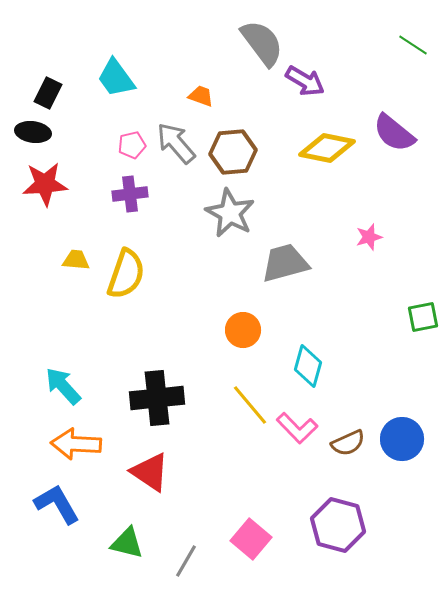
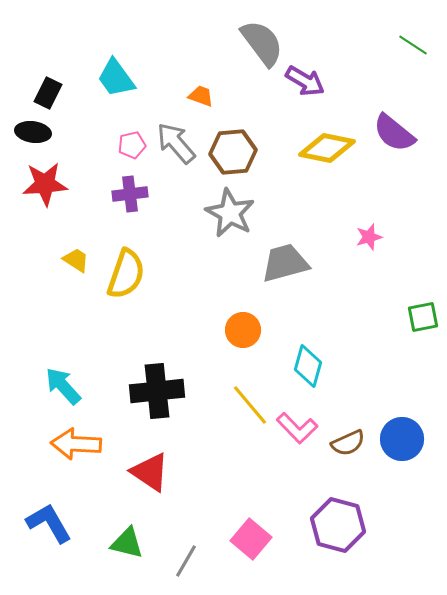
yellow trapezoid: rotated 28 degrees clockwise
black cross: moved 7 px up
blue L-shape: moved 8 px left, 19 px down
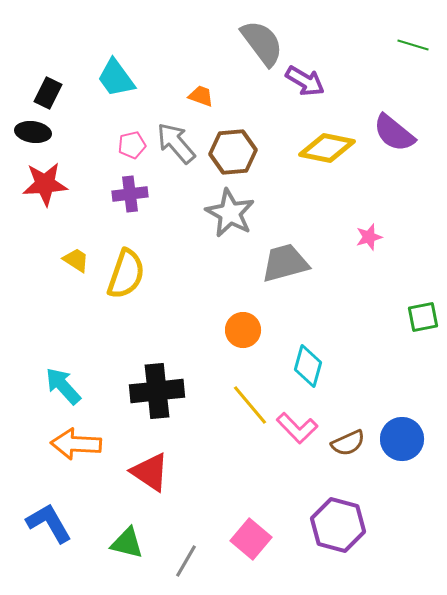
green line: rotated 16 degrees counterclockwise
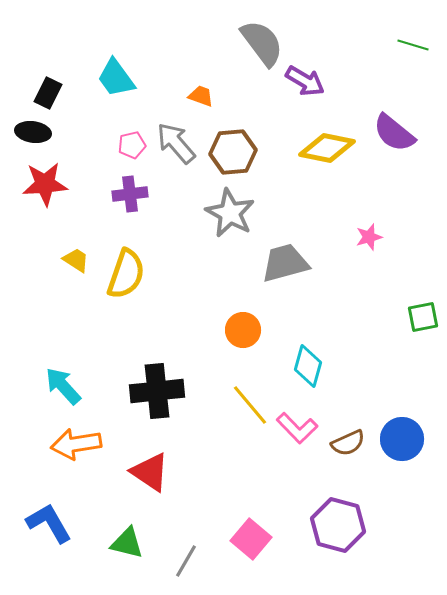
orange arrow: rotated 12 degrees counterclockwise
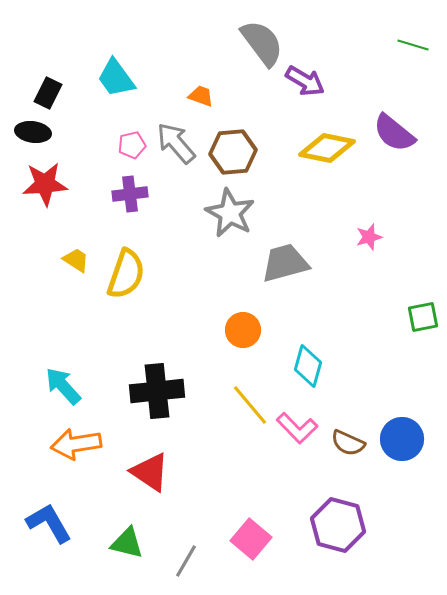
brown semicircle: rotated 48 degrees clockwise
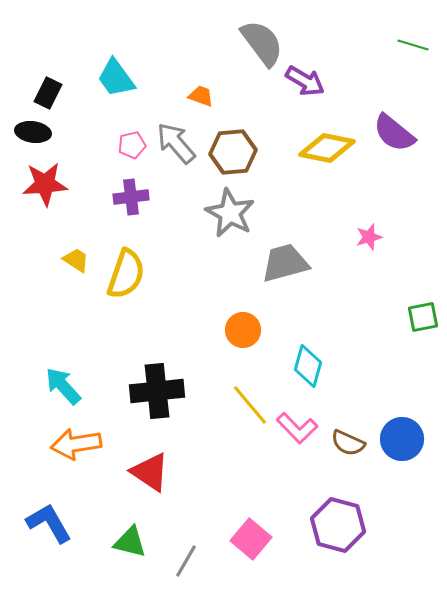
purple cross: moved 1 px right, 3 px down
green triangle: moved 3 px right, 1 px up
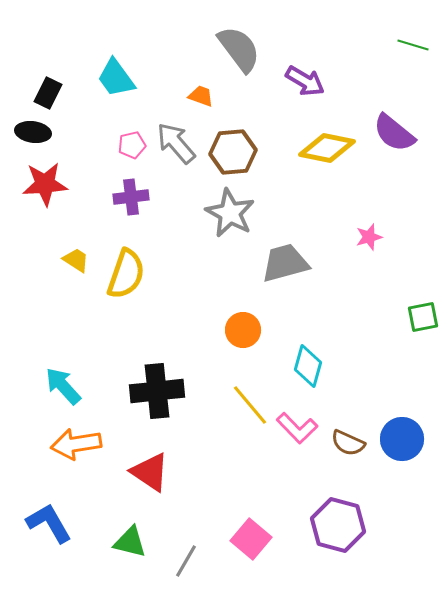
gray semicircle: moved 23 px left, 6 px down
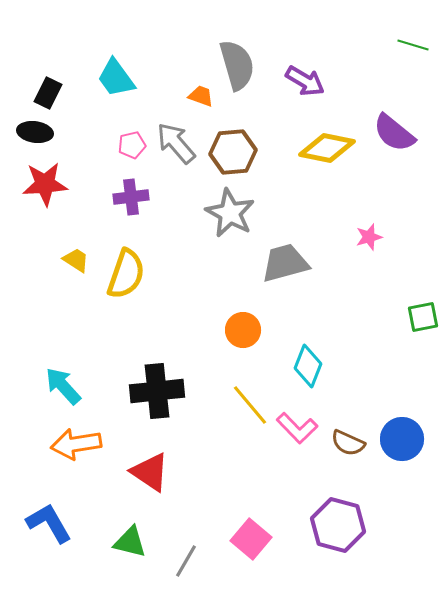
gray semicircle: moved 2 px left, 16 px down; rotated 21 degrees clockwise
black ellipse: moved 2 px right
cyan diamond: rotated 6 degrees clockwise
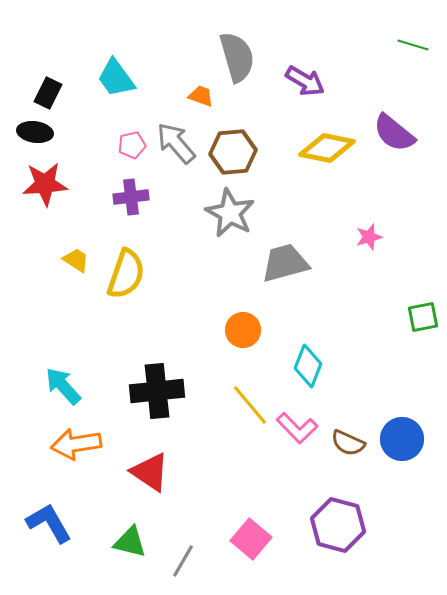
gray semicircle: moved 8 px up
gray line: moved 3 px left
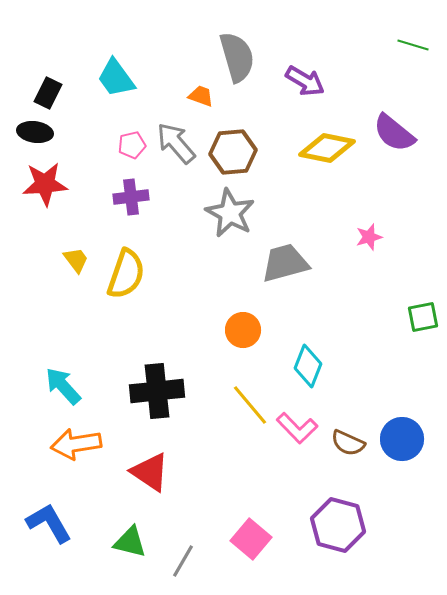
yellow trapezoid: rotated 20 degrees clockwise
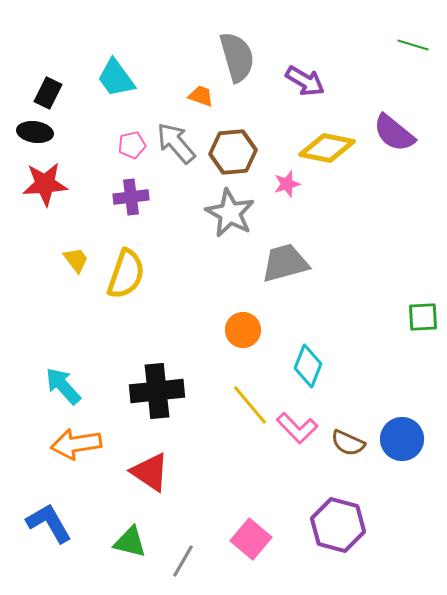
pink star: moved 82 px left, 53 px up
green square: rotated 8 degrees clockwise
